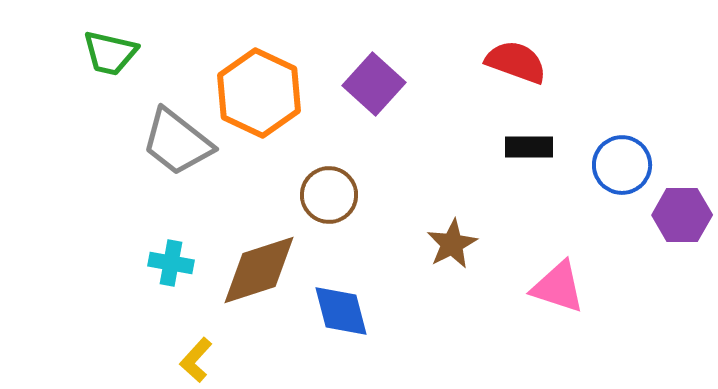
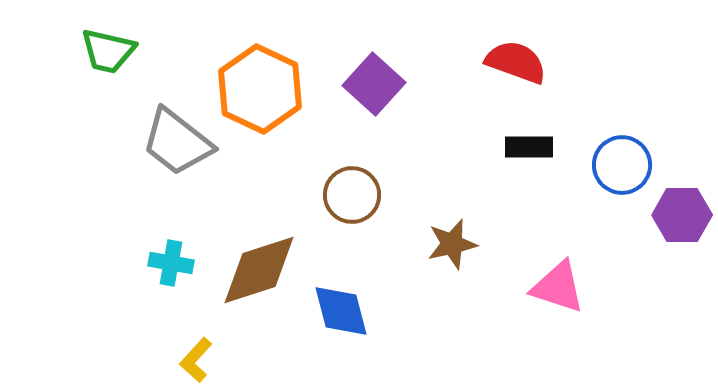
green trapezoid: moved 2 px left, 2 px up
orange hexagon: moved 1 px right, 4 px up
brown circle: moved 23 px right
brown star: rotated 15 degrees clockwise
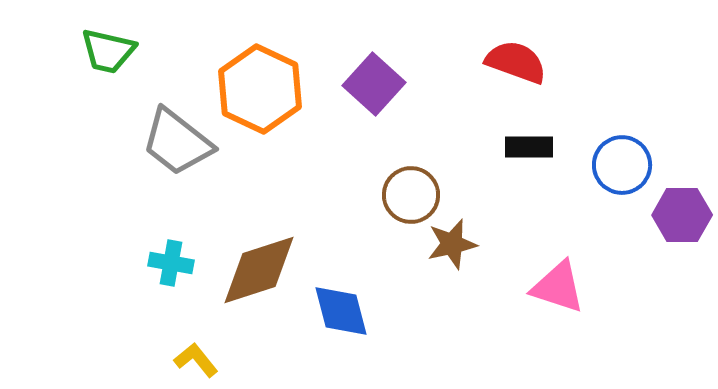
brown circle: moved 59 px right
yellow L-shape: rotated 99 degrees clockwise
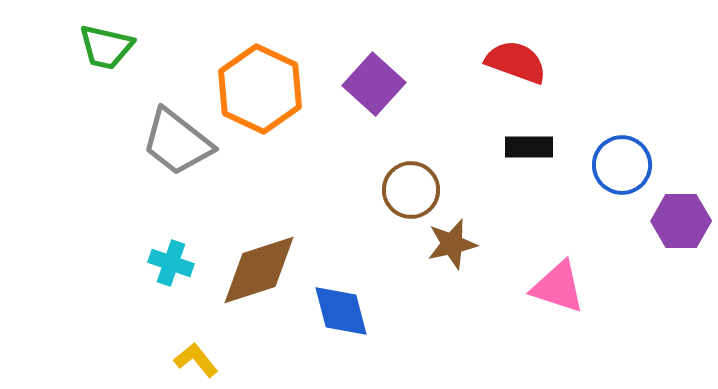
green trapezoid: moved 2 px left, 4 px up
brown circle: moved 5 px up
purple hexagon: moved 1 px left, 6 px down
cyan cross: rotated 9 degrees clockwise
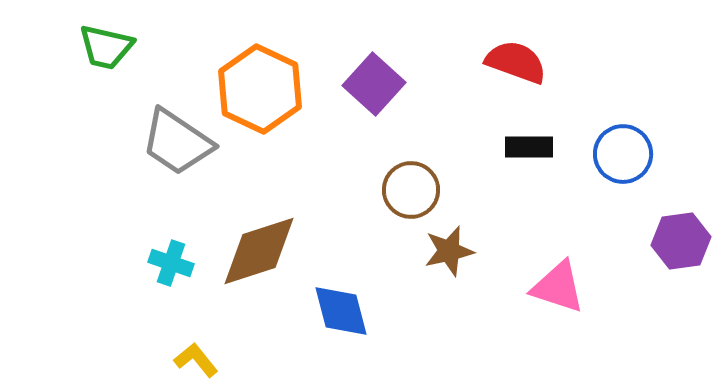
gray trapezoid: rotated 4 degrees counterclockwise
blue circle: moved 1 px right, 11 px up
purple hexagon: moved 20 px down; rotated 8 degrees counterclockwise
brown star: moved 3 px left, 7 px down
brown diamond: moved 19 px up
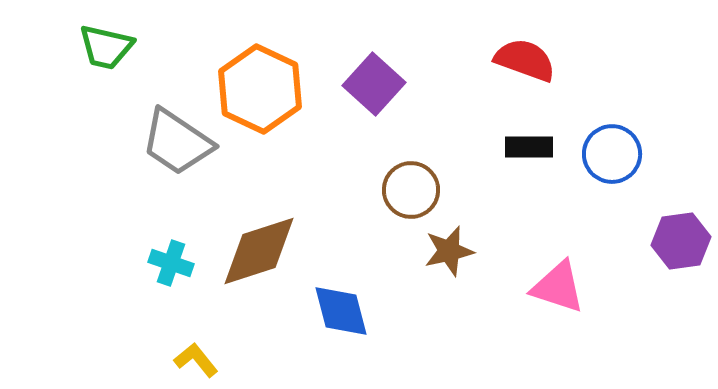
red semicircle: moved 9 px right, 2 px up
blue circle: moved 11 px left
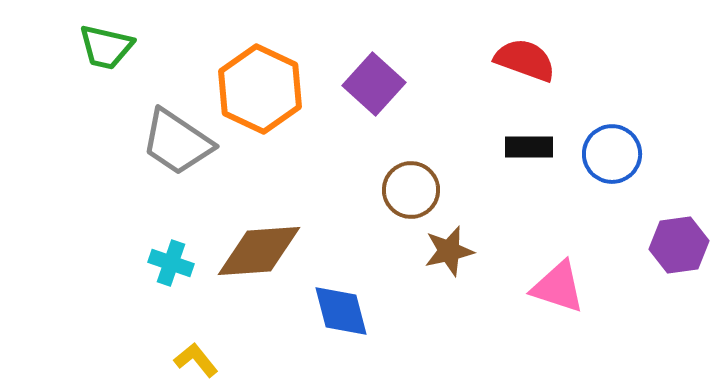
purple hexagon: moved 2 px left, 4 px down
brown diamond: rotated 14 degrees clockwise
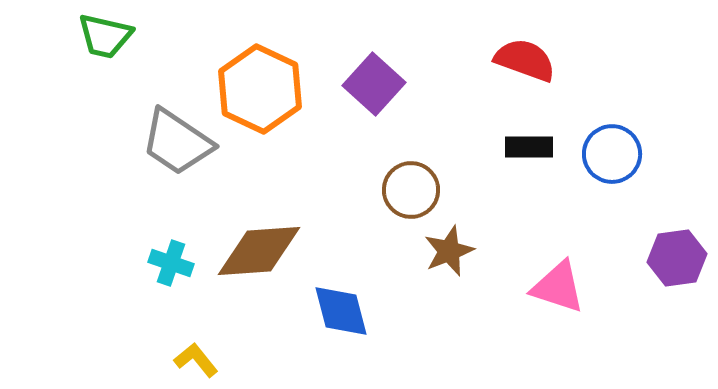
green trapezoid: moved 1 px left, 11 px up
purple hexagon: moved 2 px left, 13 px down
brown star: rotated 9 degrees counterclockwise
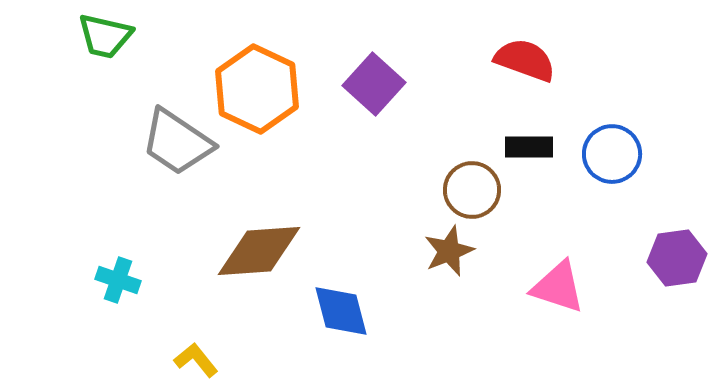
orange hexagon: moved 3 px left
brown circle: moved 61 px right
cyan cross: moved 53 px left, 17 px down
